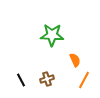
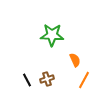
black line: moved 6 px right
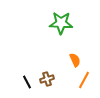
green star: moved 9 px right, 12 px up
black line: moved 2 px down
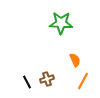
orange line: moved 1 px left, 1 px down
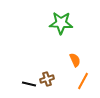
black line: moved 2 px right, 2 px down; rotated 48 degrees counterclockwise
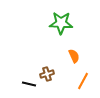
orange semicircle: moved 1 px left, 4 px up
brown cross: moved 5 px up
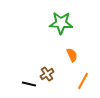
orange semicircle: moved 2 px left, 1 px up
brown cross: rotated 16 degrees counterclockwise
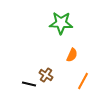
orange semicircle: rotated 48 degrees clockwise
brown cross: moved 1 px left, 1 px down; rotated 24 degrees counterclockwise
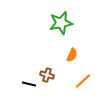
green star: rotated 15 degrees counterclockwise
brown cross: moved 1 px right; rotated 16 degrees counterclockwise
orange line: rotated 18 degrees clockwise
